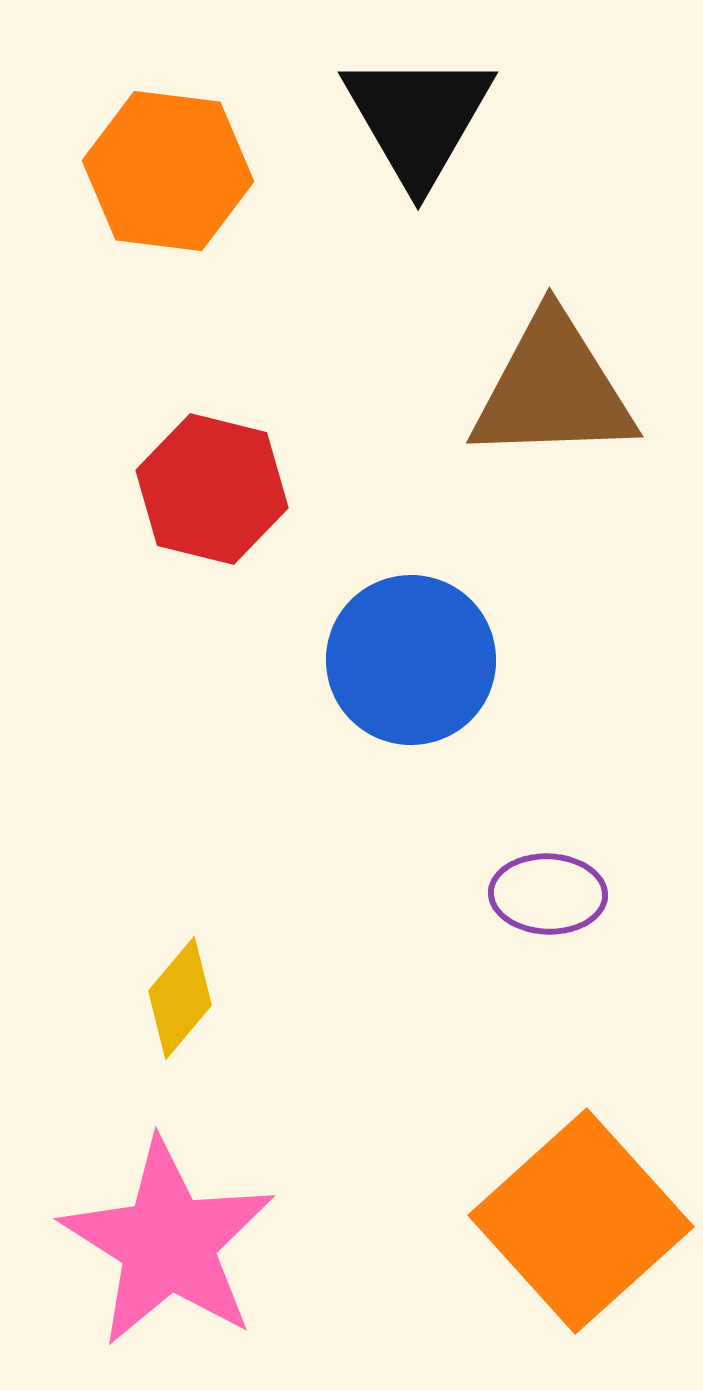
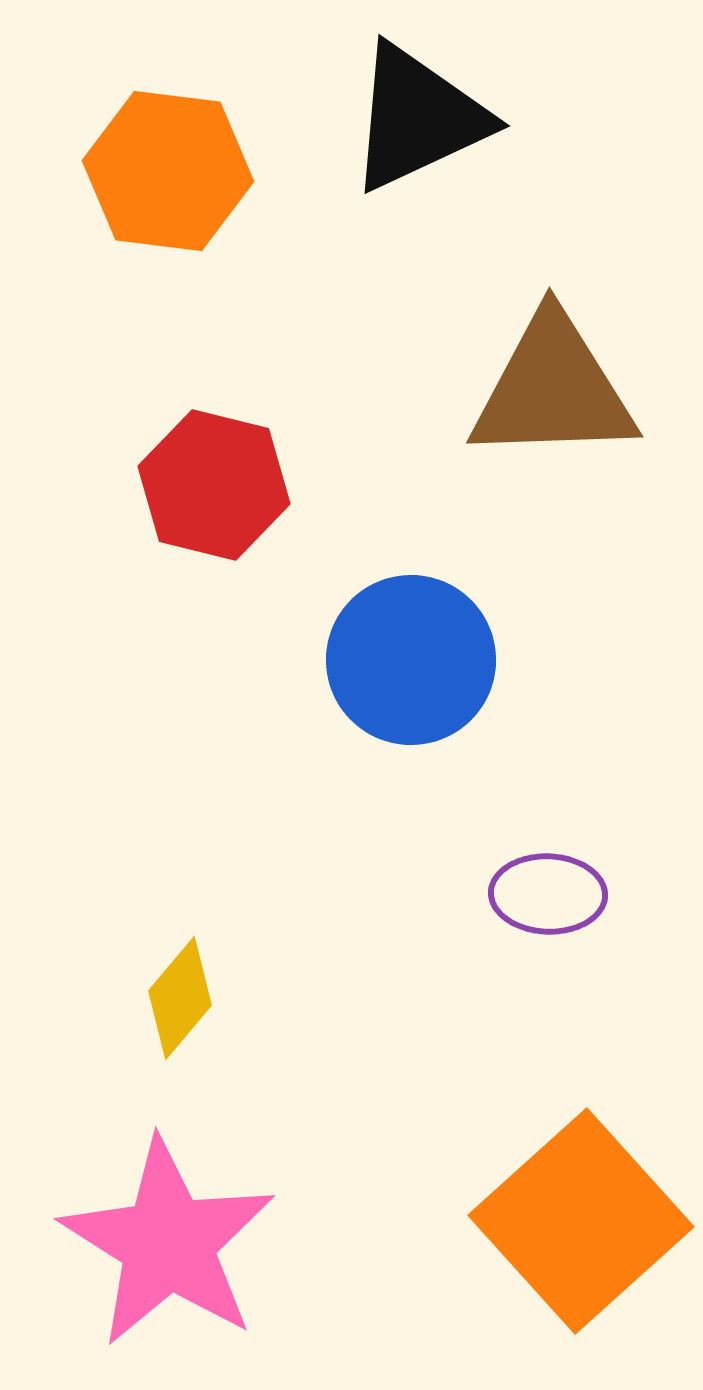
black triangle: rotated 35 degrees clockwise
red hexagon: moved 2 px right, 4 px up
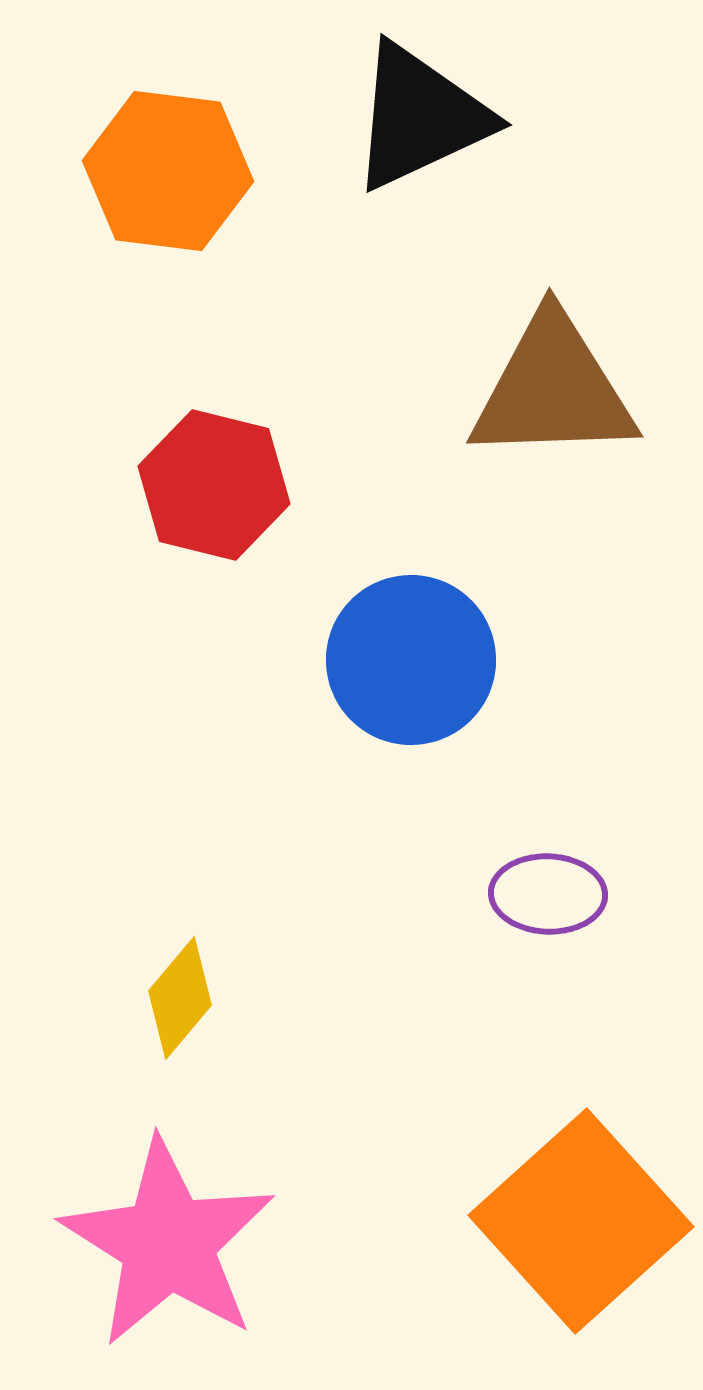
black triangle: moved 2 px right, 1 px up
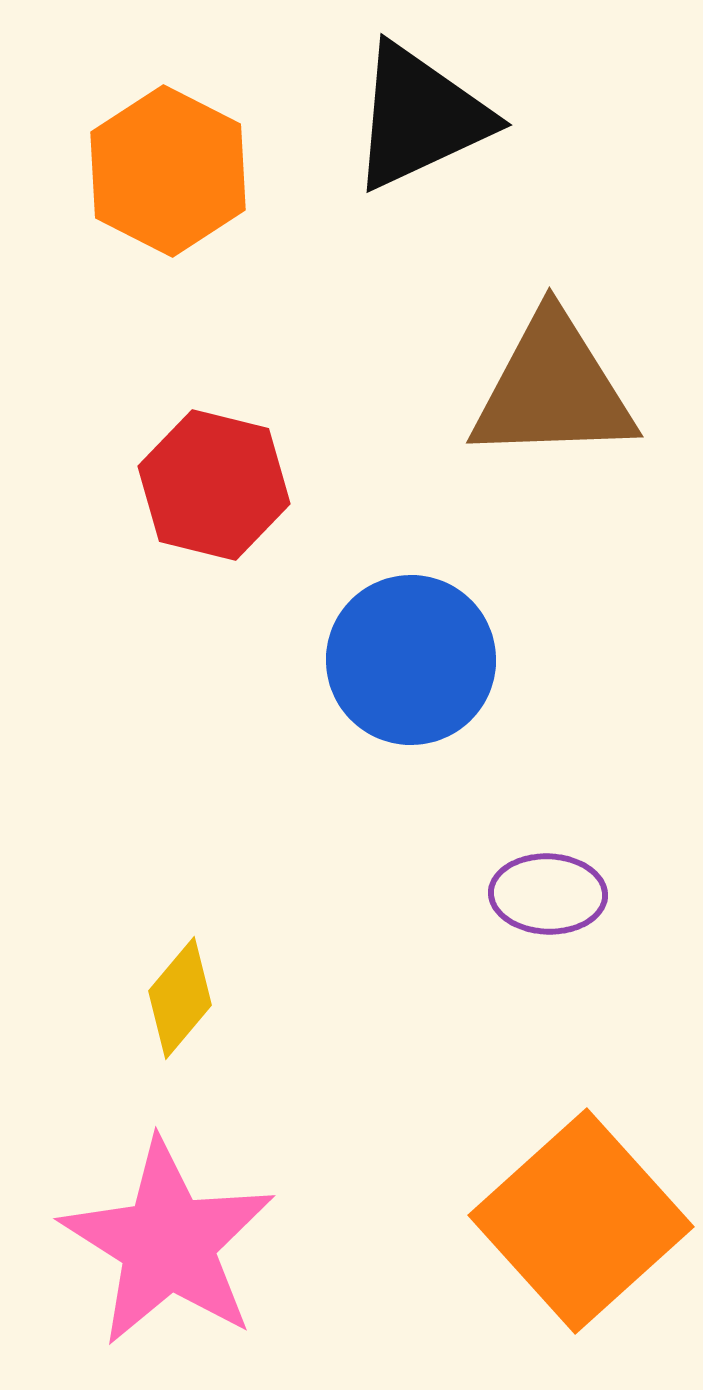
orange hexagon: rotated 20 degrees clockwise
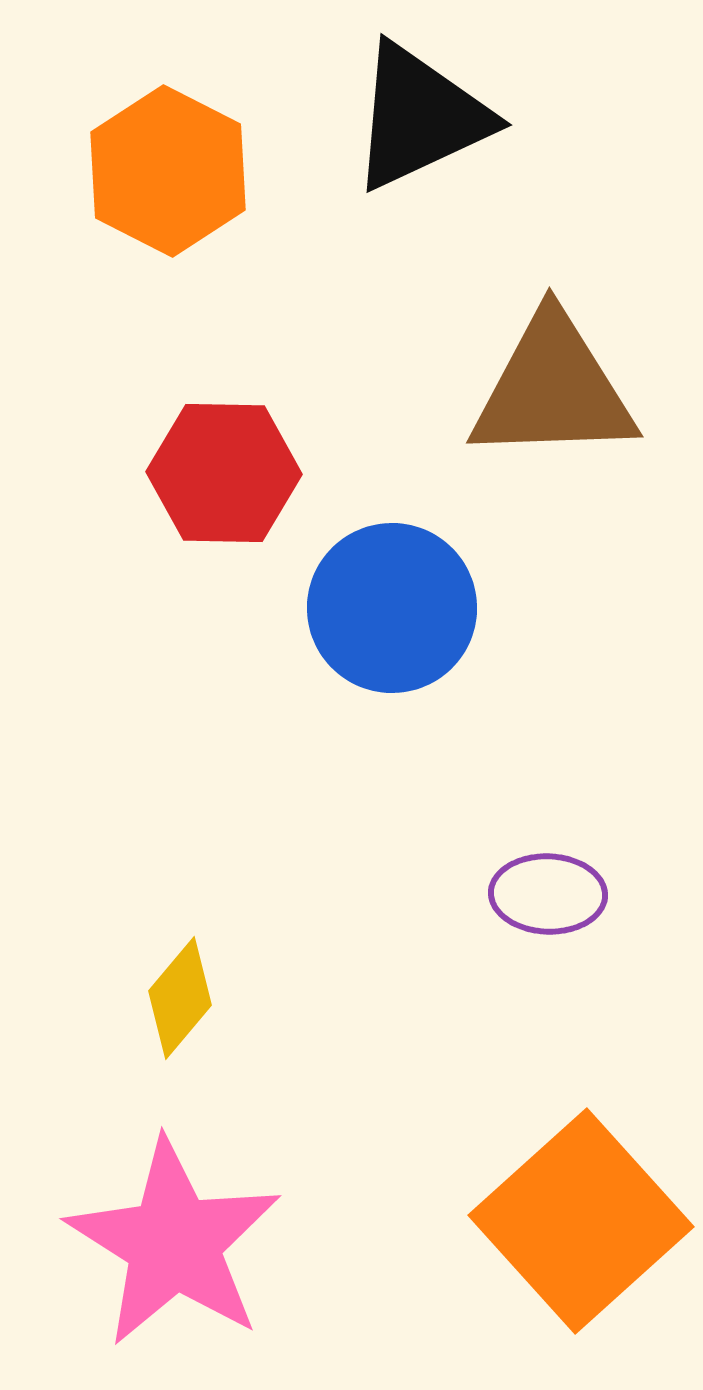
red hexagon: moved 10 px right, 12 px up; rotated 13 degrees counterclockwise
blue circle: moved 19 px left, 52 px up
pink star: moved 6 px right
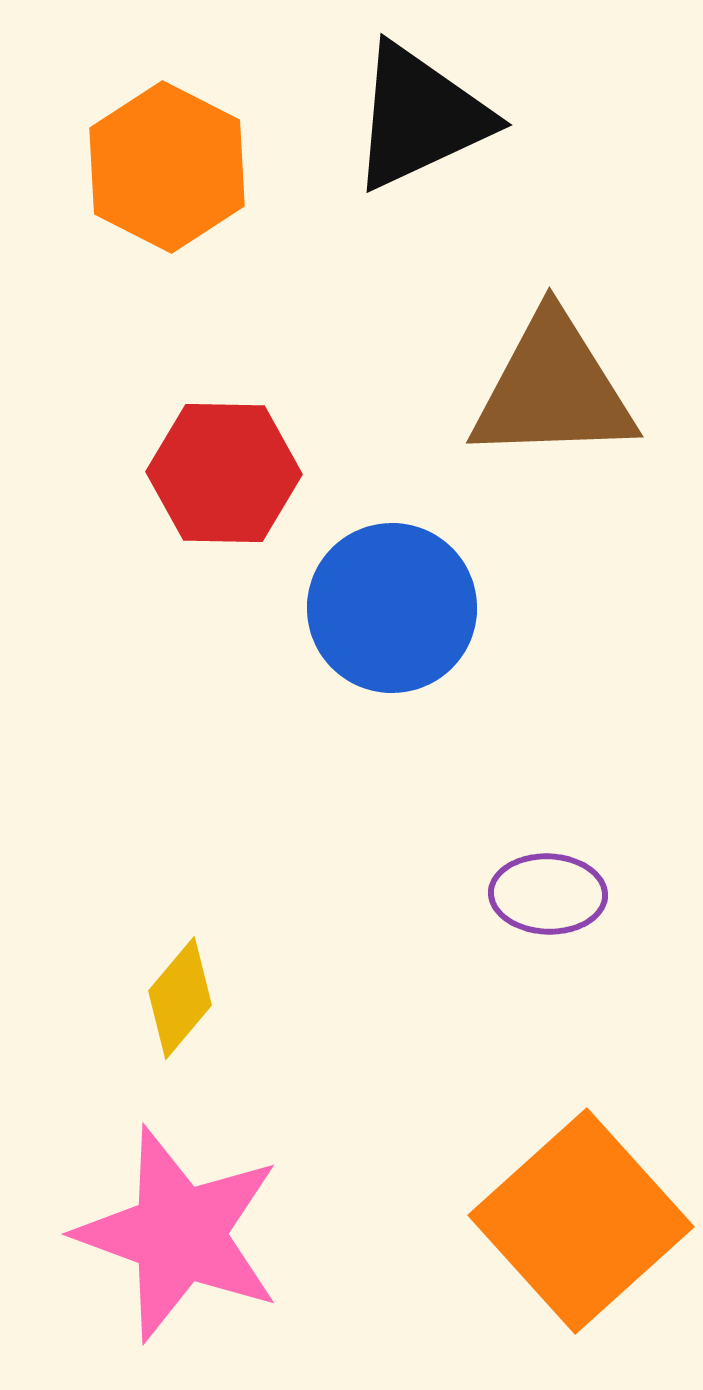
orange hexagon: moved 1 px left, 4 px up
pink star: moved 5 px right, 9 px up; rotated 12 degrees counterclockwise
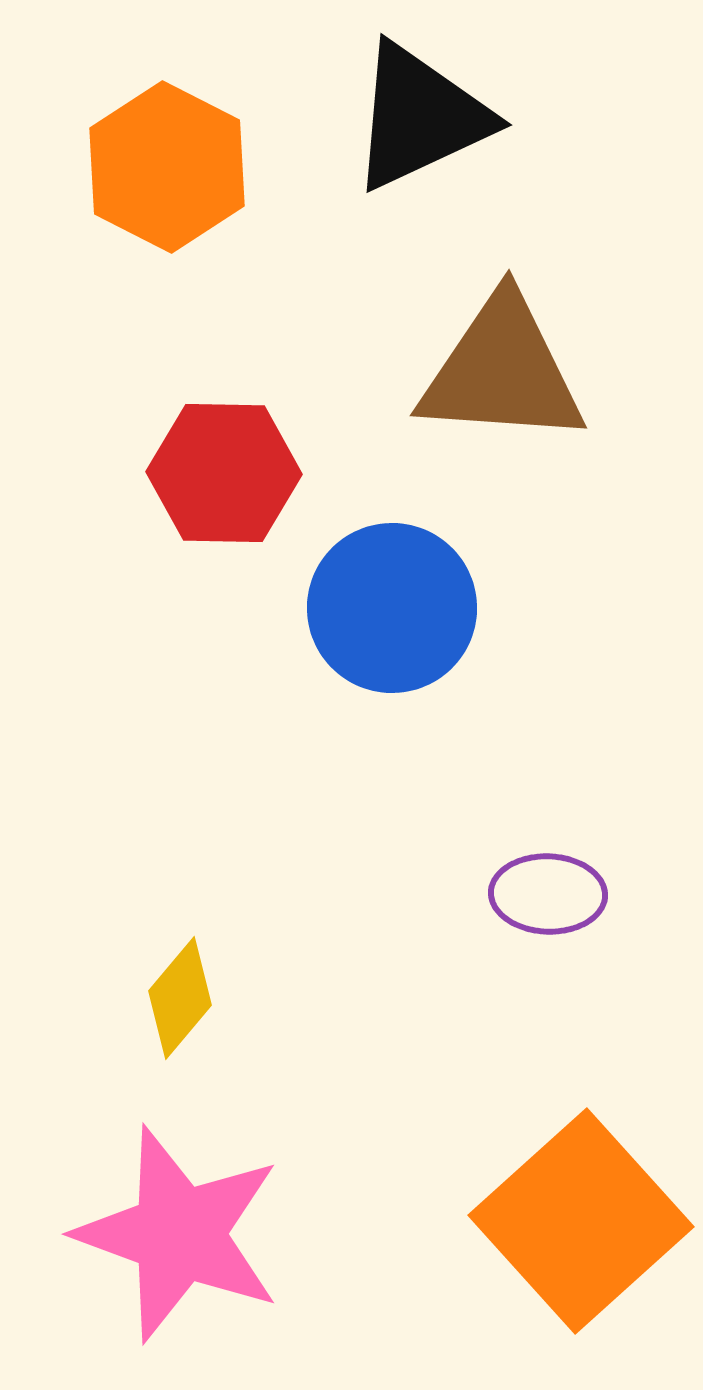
brown triangle: moved 51 px left, 18 px up; rotated 6 degrees clockwise
